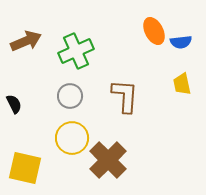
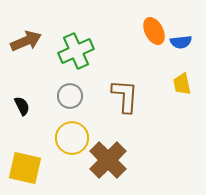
black semicircle: moved 8 px right, 2 px down
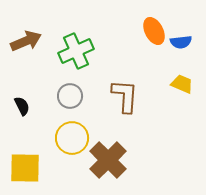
yellow trapezoid: rotated 125 degrees clockwise
yellow square: rotated 12 degrees counterclockwise
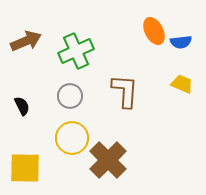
brown L-shape: moved 5 px up
